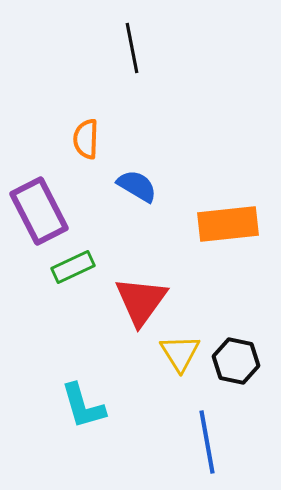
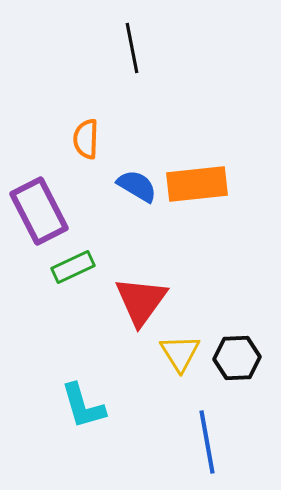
orange rectangle: moved 31 px left, 40 px up
black hexagon: moved 1 px right, 3 px up; rotated 15 degrees counterclockwise
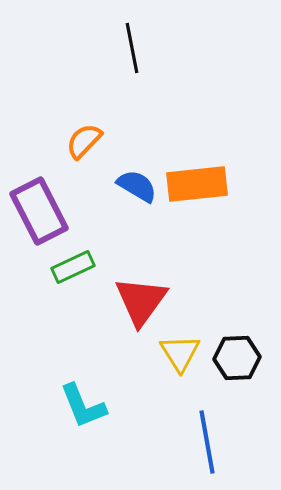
orange semicircle: moved 2 px left, 2 px down; rotated 42 degrees clockwise
cyan L-shape: rotated 6 degrees counterclockwise
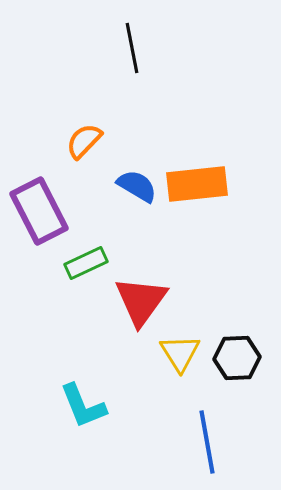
green rectangle: moved 13 px right, 4 px up
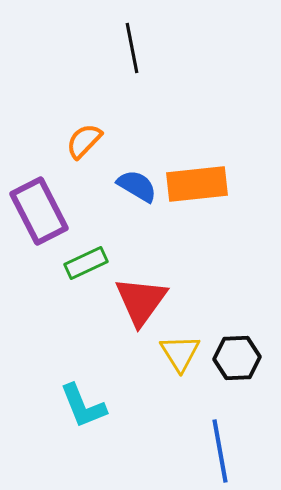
blue line: moved 13 px right, 9 px down
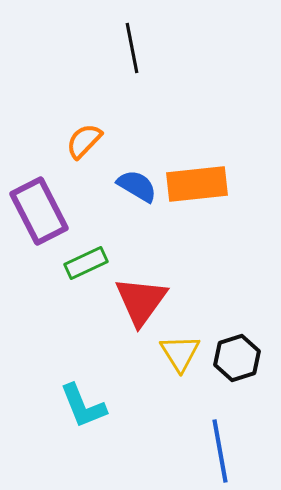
black hexagon: rotated 15 degrees counterclockwise
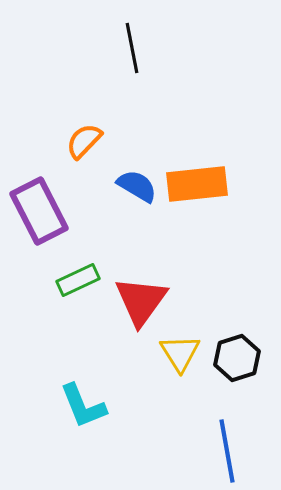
green rectangle: moved 8 px left, 17 px down
blue line: moved 7 px right
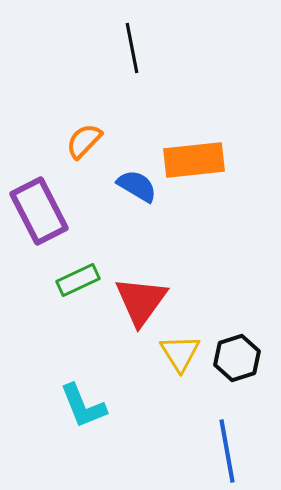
orange rectangle: moved 3 px left, 24 px up
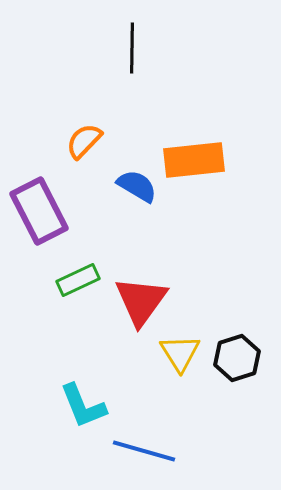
black line: rotated 12 degrees clockwise
blue line: moved 83 px left; rotated 64 degrees counterclockwise
